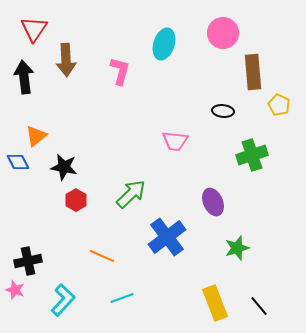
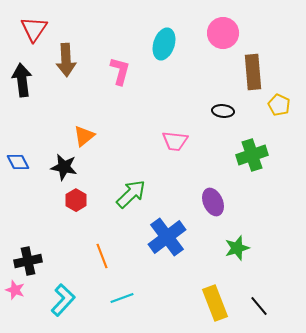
black arrow: moved 2 px left, 3 px down
orange triangle: moved 48 px right
orange line: rotated 45 degrees clockwise
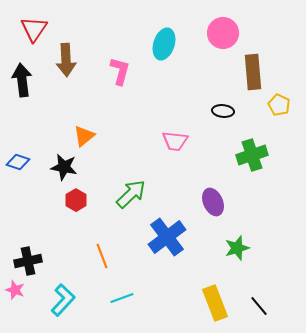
blue diamond: rotated 45 degrees counterclockwise
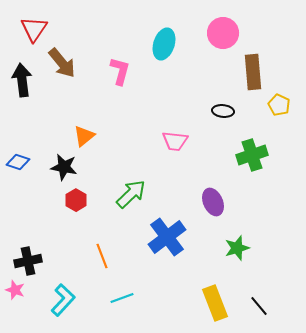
brown arrow: moved 4 px left, 3 px down; rotated 36 degrees counterclockwise
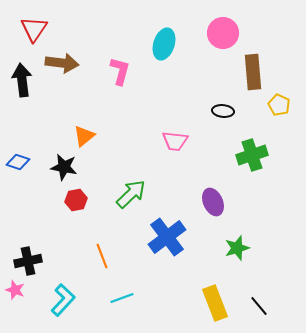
brown arrow: rotated 44 degrees counterclockwise
red hexagon: rotated 20 degrees clockwise
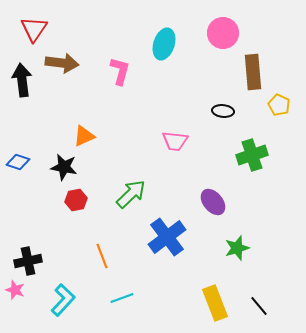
orange triangle: rotated 15 degrees clockwise
purple ellipse: rotated 16 degrees counterclockwise
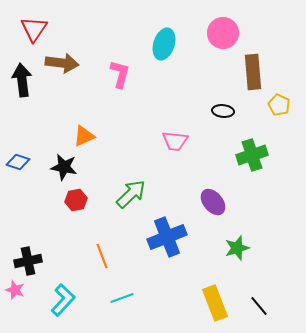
pink L-shape: moved 3 px down
blue cross: rotated 15 degrees clockwise
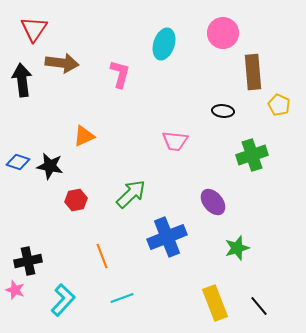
black star: moved 14 px left, 1 px up
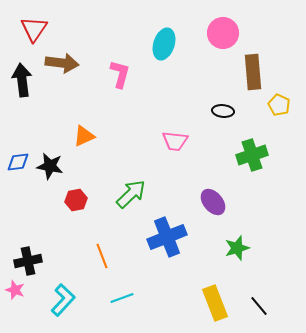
blue diamond: rotated 25 degrees counterclockwise
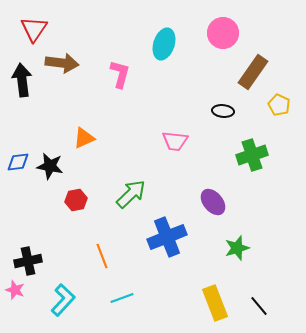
brown rectangle: rotated 40 degrees clockwise
orange triangle: moved 2 px down
